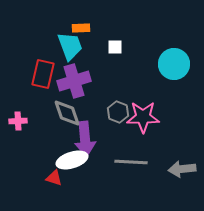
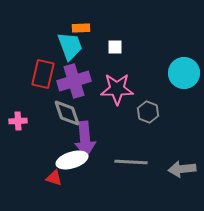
cyan circle: moved 10 px right, 9 px down
gray hexagon: moved 30 px right
pink star: moved 26 px left, 28 px up
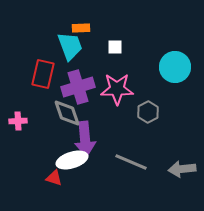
cyan circle: moved 9 px left, 6 px up
purple cross: moved 4 px right, 6 px down
gray hexagon: rotated 10 degrees clockwise
gray line: rotated 20 degrees clockwise
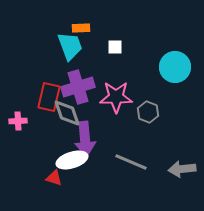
red rectangle: moved 6 px right, 23 px down
pink star: moved 1 px left, 8 px down
gray hexagon: rotated 10 degrees counterclockwise
